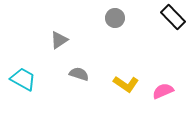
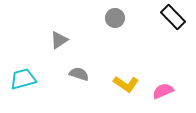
cyan trapezoid: rotated 44 degrees counterclockwise
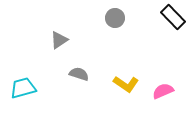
cyan trapezoid: moved 9 px down
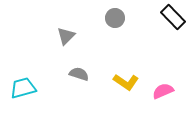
gray triangle: moved 7 px right, 4 px up; rotated 12 degrees counterclockwise
yellow L-shape: moved 2 px up
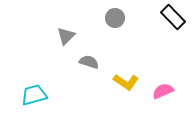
gray semicircle: moved 10 px right, 12 px up
cyan trapezoid: moved 11 px right, 7 px down
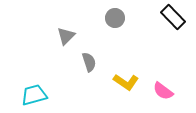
gray semicircle: rotated 54 degrees clockwise
pink semicircle: rotated 120 degrees counterclockwise
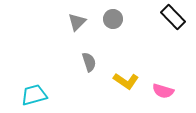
gray circle: moved 2 px left, 1 px down
gray triangle: moved 11 px right, 14 px up
yellow L-shape: moved 1 px up
pink semicircle: rotated 20 degrees counterclockwise
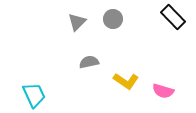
gray semicircle: rotated 84 degrees counterclockwise
cyan trapezoid: rotated 80 degrees clockwise
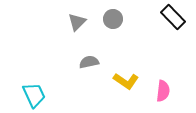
pink semicircle: rotated 100 degrees counterclockwise
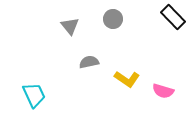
gray triangle: moved 7 px left, 4 px down; rotated 24 degrees counterclockwise
yellow L-shape: moved 1 px right, 2 px up
pink semicircle: rotated 100 degrees clockwise
